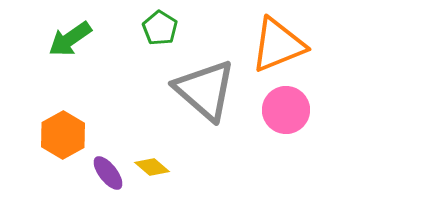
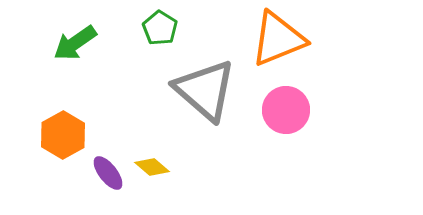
green arrow: moved 5 px right, 4 px down
orange triangle: moved 6 px up
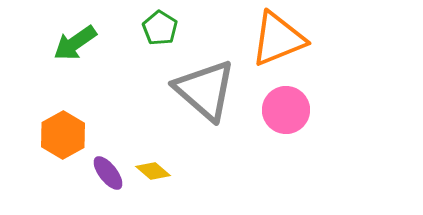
yellow diamond: moved 1 px right, 4 px down
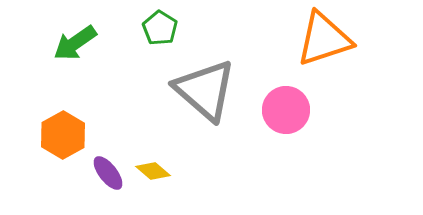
orange triangle: moved 46 px right; rotated 4 degrees clockwise
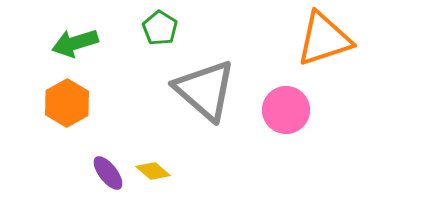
green arrow: rotated 18 degrees clockwise
orange hexagon: moved 4 px right, 32 px up
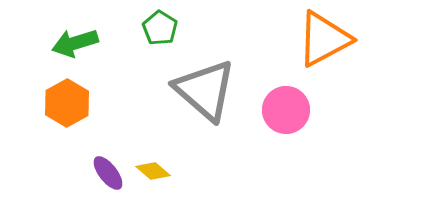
orange triangle: rotated 10 degrees counterclockwise
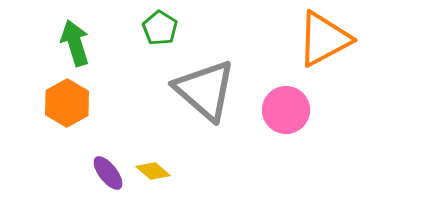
green arrow: rotated 90 degrees clockwise
